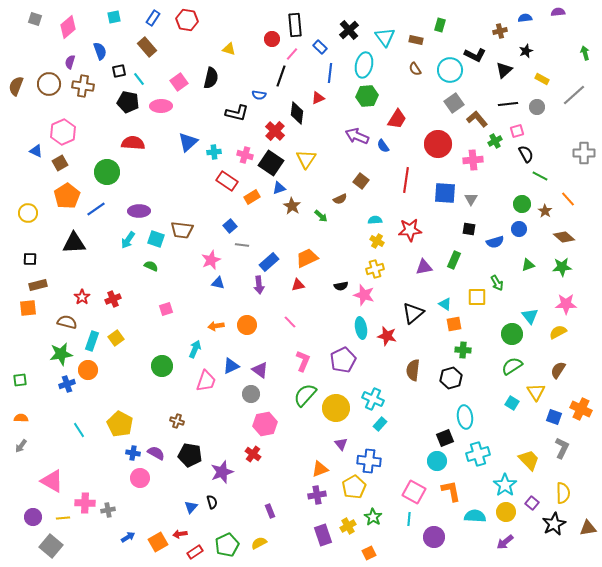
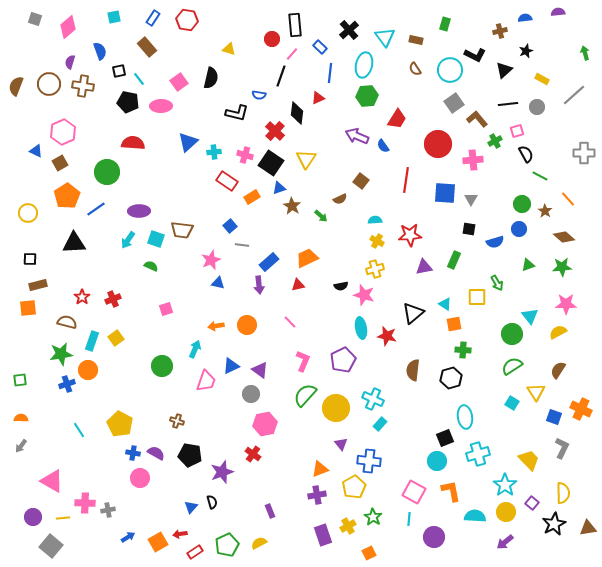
green rectangle at (440, 25): moved 5 px right, 1 px up
red star at (410, 230): moved 5 px down
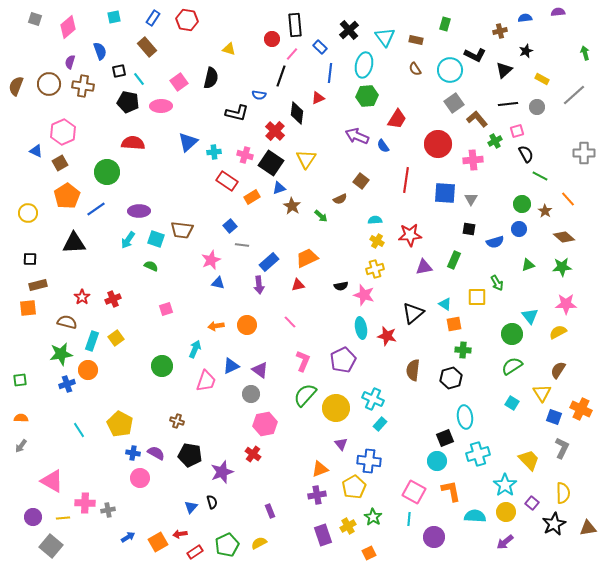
yellow triangle at (536, 392): moved 6 px right, 1 px down
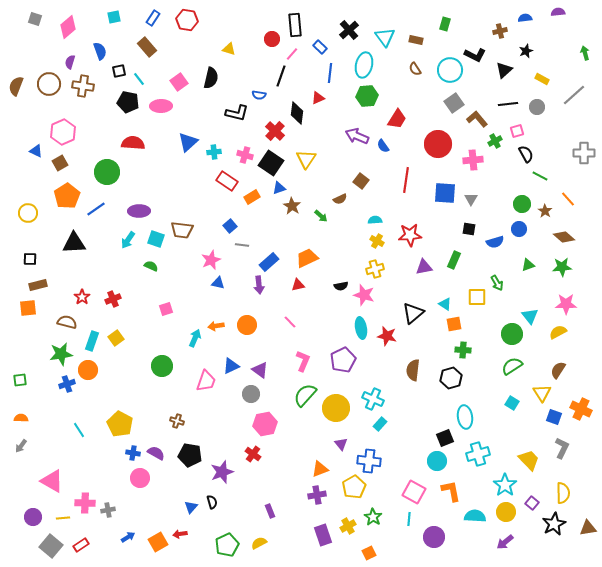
cyan arrow at (195, 349): moved 11 px up
red rectangle at (195, 552): moved 114 px left, 7 px up
